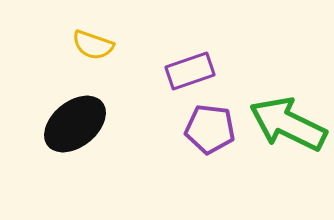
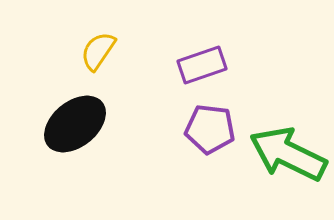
yellow semicircle: moved 5 px right, 6 px down; rotated 105 degrees clockwise
purple rectangle: moved 12 px right, 6 px up
green arrow: moved 30 px down
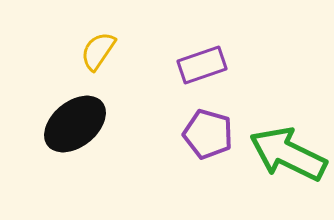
purple pentagon: moved 2 px left, 5 px down; rotated 9 degrees clockwise
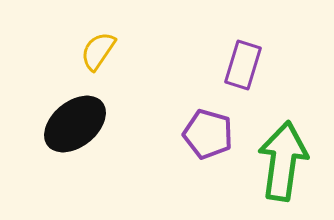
purple rectangle: moved 41 px right; rotated 54 degrees counterclockwise
green arrow: moved 5 px left, 7 px down; rotated 72 degrees clockwise
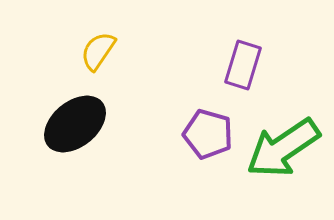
green arrow: moved 13 px up; rotated 132 degrees counterclockwise
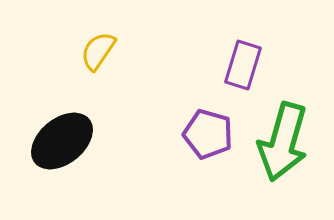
black ellipse: moved 13 px left, 17 px down
green arrow: moved 6 px up; rotated 40 degrees counterclockwise
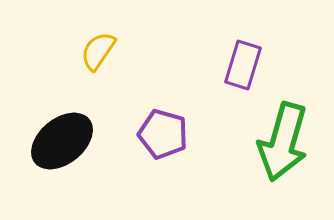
purple pentagon: moved 45 px left
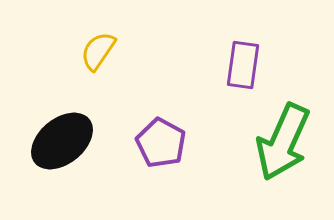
purple rectangle: rotated 9 degrees counterclockwise
purple pentagon: moved 2 px left, 9 px down; rotated 12 degrees clockwise
green arrow: rotated 8 degrees clockwise
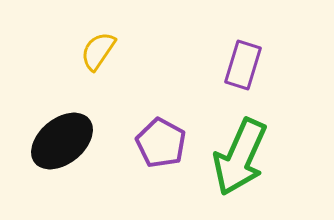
purple rectangle: rotated 9 degrees clockwise
green arrow: moved 43 px left, 15 px down
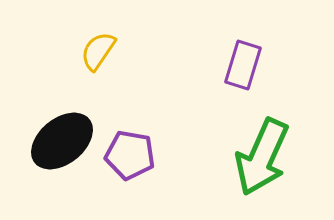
purple pentagon: moved 31 px left, 12 px down; rotated 18 degrees counterclockwise
green arrow: moved 22 px right
